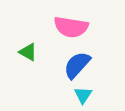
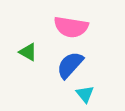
blue semicircle: moved 7 px left
cyan triangle: moved 2 px right, 1 px up; rotated 12 degrees counterclockwise
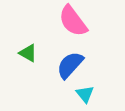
pink semicircle: moved 2 px right, 6 px up; rotated 44 degrees clockwise
green triangle: moved 1 px down
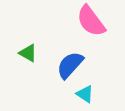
pink semicircle: moved 18 px right
cyan triangle: rotated 18 degrees counterclockwise
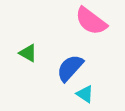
pink semicircle: rotated 16 degrees counterclockwise
blue semicircle: moved 3 px down
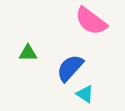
green triangle: rotated 30 degrees counterclockwise
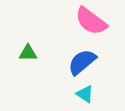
blue semicircle: moved 12 px right, 6 px up; rotated 8 degrees clockwise
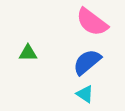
pink semicircle: moved 1 px right, 1 px down
blue semicircle: moved 5 px right
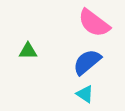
pink semicircle: moved 2 px right, 1 px down
green triangle: moved 2 px up
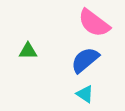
blue semicircle: moved 2 px left, 2 px up
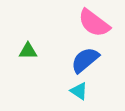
cyan triangle: moved 6 px left, 3 px up
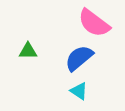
blue semicircle: moved 6 px left, 2 px up
